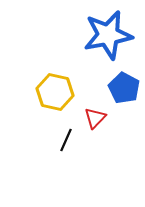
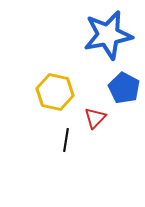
black line: rotated 15 degrees counterclockwise
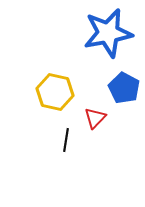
blue star: moved 2 px up
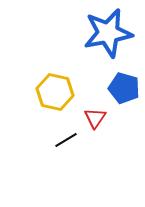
blue pentagon: rotated 12 degrees counterclockwise
red triangle: rotated 10 degrees counterclockwise
black line: rotated 50 degrees clockwise
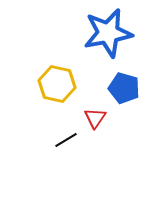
yellow hexagon: moved 2 px right, 8 px up
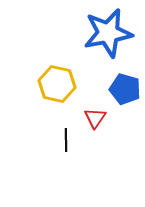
blue pentagon: moved 1 px right, 1 px down
black line: rotated 60 degrees counterclockwise
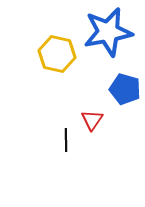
blue star: moved 1 px up
yellow hexagon: moved 30 px up
red triangle: moved 3 px left, 2 px down
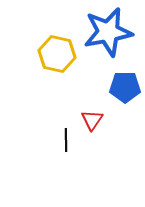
blue pentagon: moved 2 px up; rotated 16 degrees counterclockwise
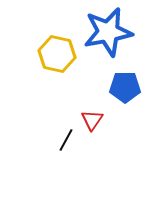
black line: rotated 30 degrees clockwise
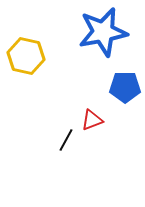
blue star: moved 5 px left
yellow hexagon: moved 31 px left, 2 px down
red triangle: rotated 35 degrees clockwise
